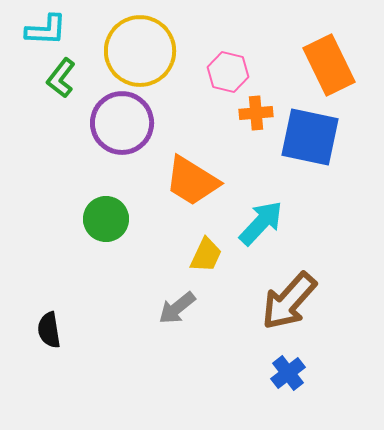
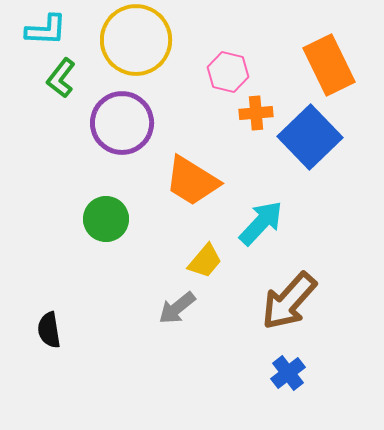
yellow circle: moved 4 px left, 11 px up
blue square: rotated 34 degrees clockwise
yellow trapezoid: moved 1 px left, 6 px down; rotated 15 degrees clockwise
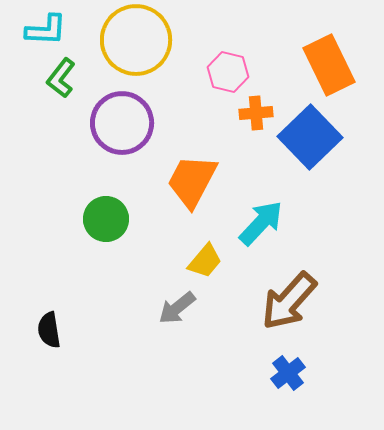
orange trapezoid: rotated 86 degrees clockwise
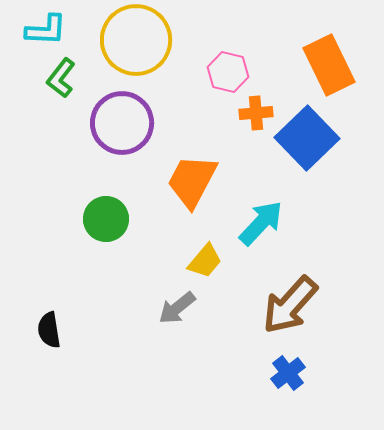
blue square: moved 3 px left, 1 px down
brown arrow: moved 1 px right, 4 px down
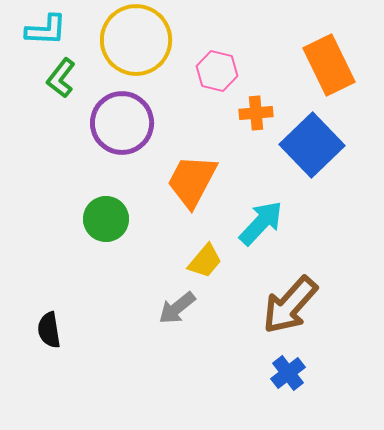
pink hexagon: moved 11 px left, 1 px up
blue square: moved 5 px right, 7 px down
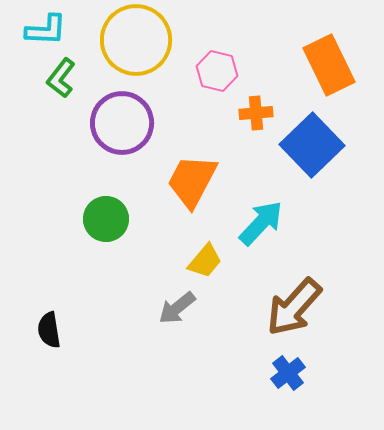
brown arrow: moved 4 px right, 2 px down
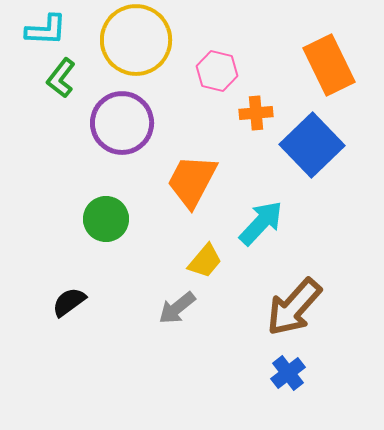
black semicircle: moved 20 px right, 28 px up; rotated 63 degrees clockwise
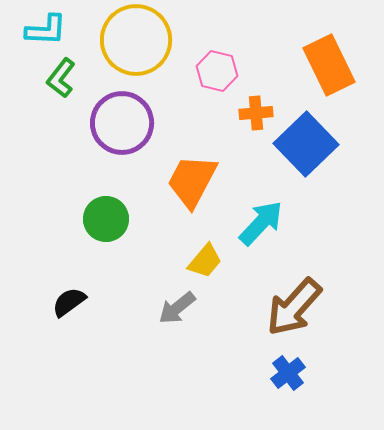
blue square: moved 6 px left, 1 px up
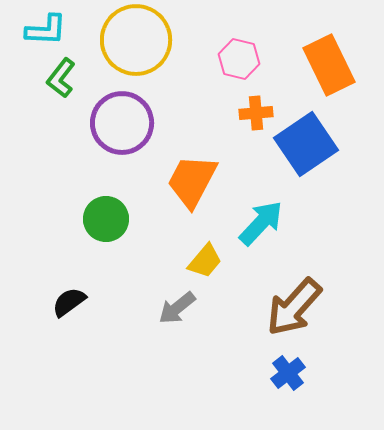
pink hexagon: moved 22 px right, 12 px up
blue square: rotated 10 degrees clockwise
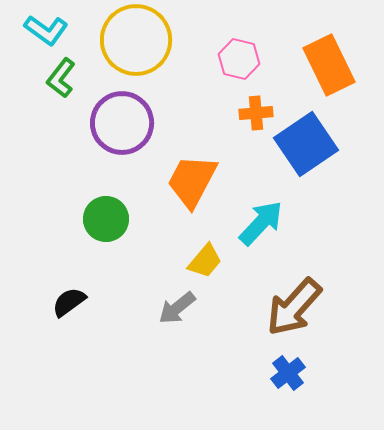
cyan L-shape: rotated 33 degrees clockwise
